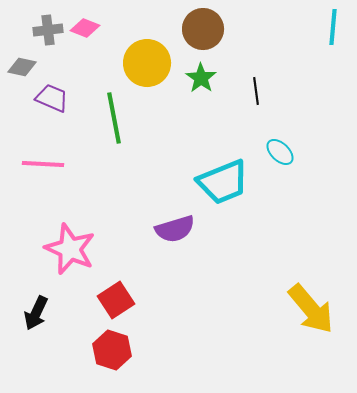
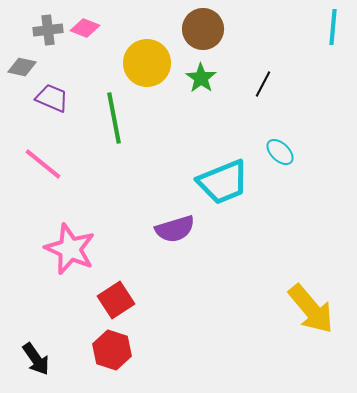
black line: moved 7 px right, 7 px up; rotated 36 degrees clockwise
pink line: rotated 36 degrees clockwise
black arrow: moved 46 px down; rotated 60 degrees counterclockwise
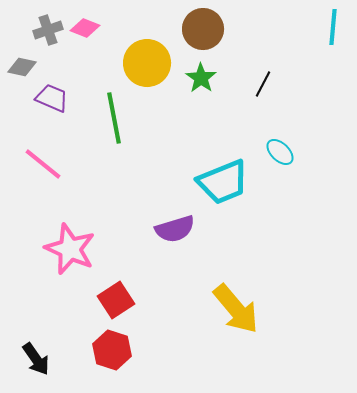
gray cross: rotated 12 degrees counterclockwise
yellow arrow: moved 75 px left
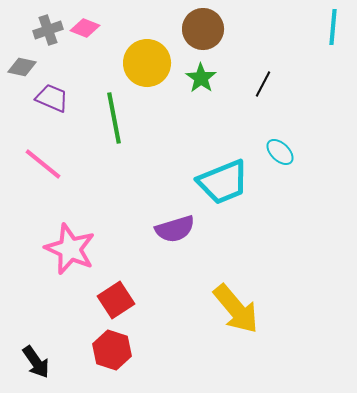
black arrow: moved 3 px down
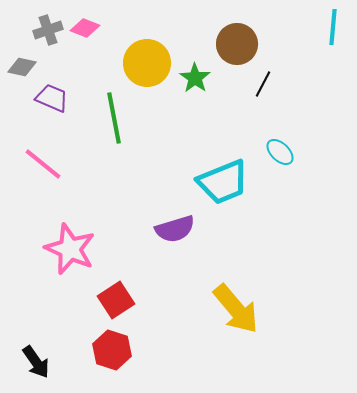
brown circle: moved 34 px right, 15 px down
green star: moved 6 px left
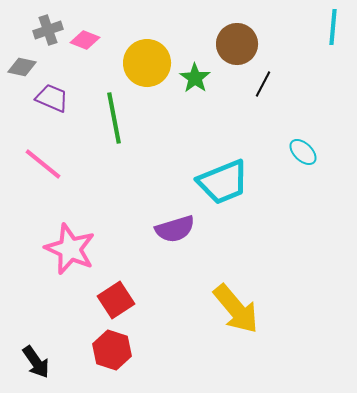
pink diamond: moved 12 px down
cyan ellipse: moved 23 px right
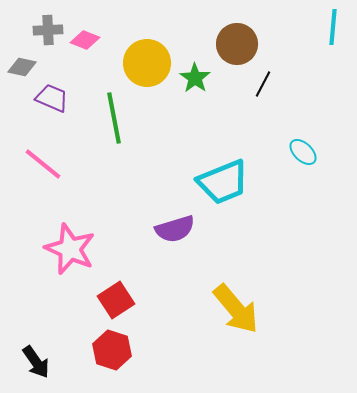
gray cross: rotated 16 degrees clockwise
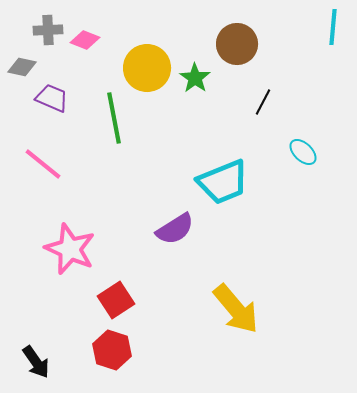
yellow circle: moved 5 px down
black line: moved 18 px down
purple semicircle: rotated 15 degrees counterclockwise
